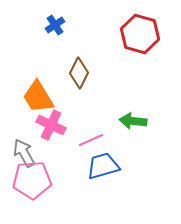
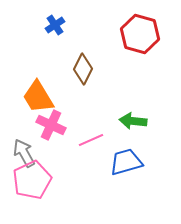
brown diamond: moved 4 px right, 4 px up
blue trapezoid: moved 23 px right, 4 px up
pink pentagon: rotated 21 degrees counterclockwise
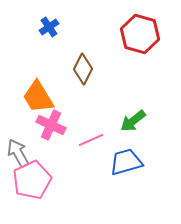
blue cross: moved 6 px left, 2 px down
green arrow: rotated 44 degrees counterclockwise
gray arrow: moved 6 px left
